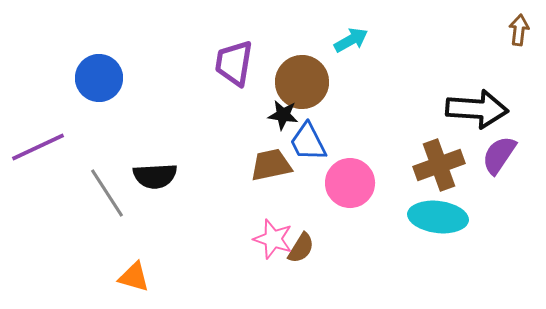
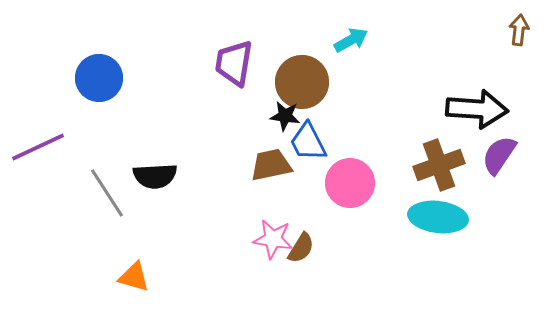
black star: moved 2 px right, 1 px down
pink star: rotated 9 degrees counterclockwise
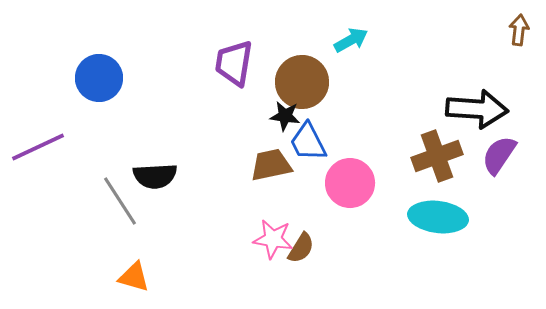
brown cross: moved 2 px left, 9 px up
gray line: moved 13 px right, 8 px down
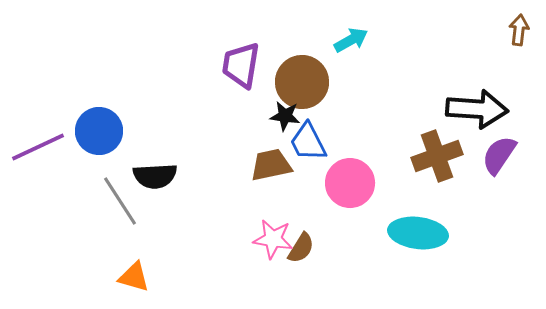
purple trapezoid: moved 7 px right, 2 px down
blue circle: moved 53 px down
cyan ellipse: moved 20 px left, 16 px down
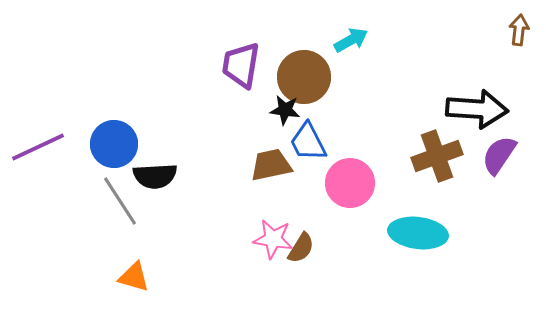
brown circle: moved 2 px right, 5 px up
black star: moved 6 px up
blue circle: moved 15 px right, 13 px down
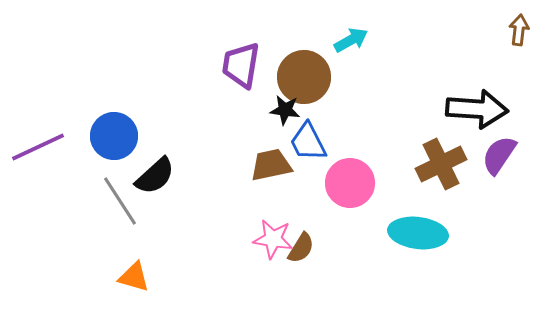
blue circle: moved 8 px up
brown cross: moved 4 px right, 8 px down; rotated 6 degrees counterclockwise
black semicircle: rotated 39 degrees counterclockwise
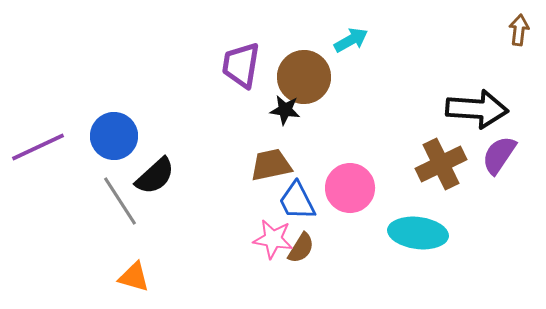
blue trapezoid: moved 11 px left, 59 px down
pink circle: moved 5 px down
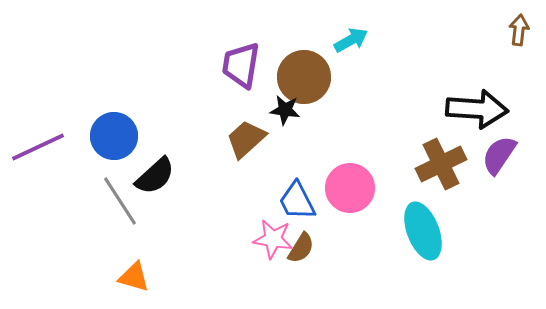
brown trapezoid: moved 25 px left, 26 px up; rotated 30 degrees counterclockwise
cyan ellipse: moved 5 px right, 2 px up; rotated 62 degrees clockwise
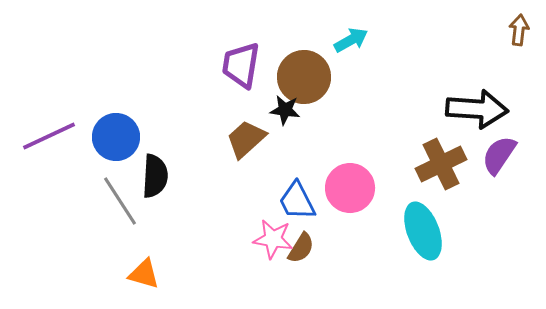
blue circle: moved 2 px right, 1 px down
purple line: moved 11 px right, 11 px up
black semicircle: rotated 45 degrees counterclockwise
orange triangle: moved 10 px right, 3 px up
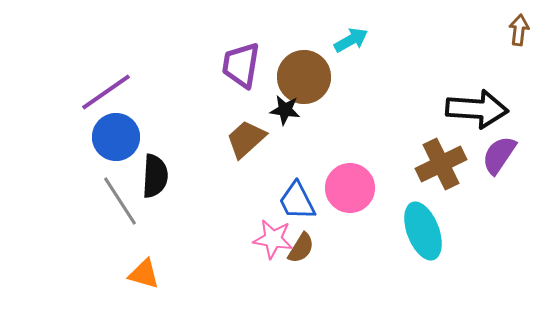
purple line: moved 57 px right, 44 px up; rotated 10 degrees counterclockwise
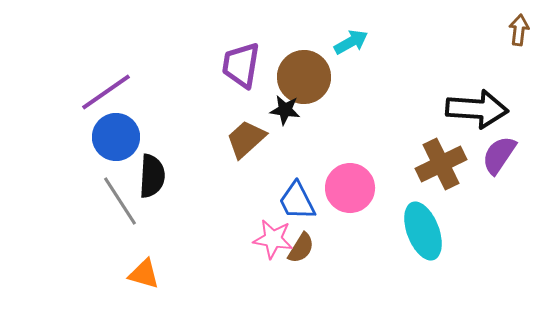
cyan arrow: moved 2 px down
black semicircle: moved 3 px left
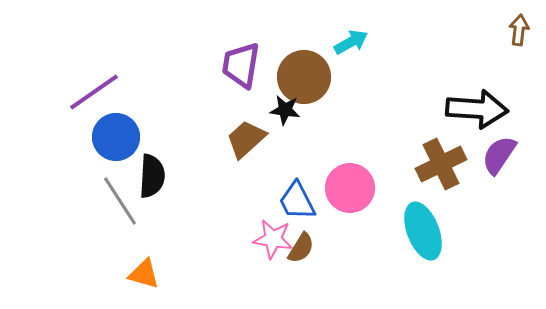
purple line: moved 12 px left
